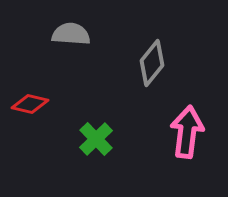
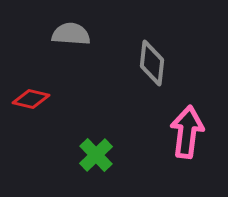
gray diamond: rotated 33 degrees counterclockwise
red diamond: moved 1 px right, 5 px up
green cross: moved 16 px down
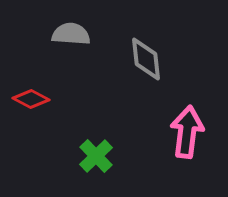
gray diamond: moved 6 px left, 4 px up; rotated 12 degrees counterclockwise
red diamond: rotated 15 degrees clockwise
green cross: moved 1 px down
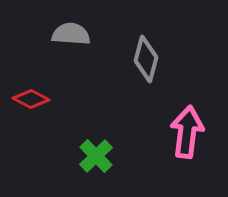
gray diamond: rotated 21 degrees clockwise
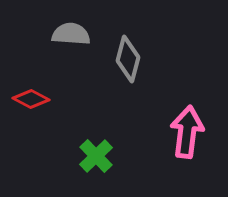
gray diamond: moved 18 px left
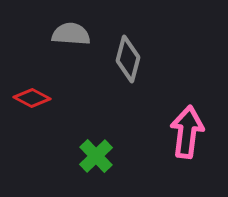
red diamond: moved 1 px right, 1 px up
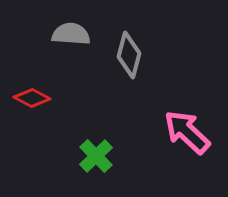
gray diamond: moved 1 px right, 4 px up
pink arrow: rotated 54 degrees counterclockwise
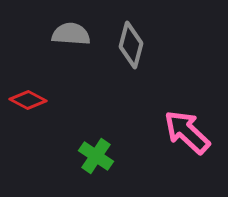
gray diamond: moved 2 px right, 10 px up
red diamond: moved 4 px left, 2 px down
green cross: rotated 12 degrees counterclockwise
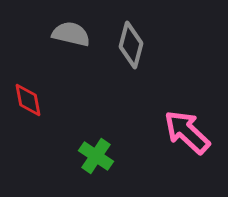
gray semicircle: rotated 9 degrees clockwise
red diamond: rotated 51 degrees clockwise
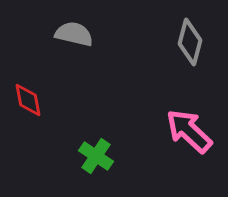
gray semicircle: moved 3 px right
gray diamond: moved 59 px right, 3 px up
pink arrow: moved 2 px right, 1 px up
